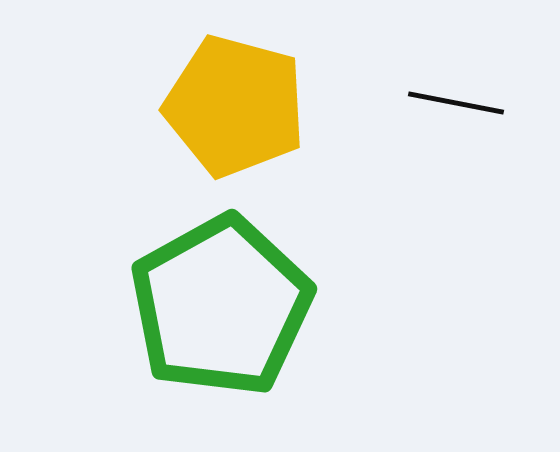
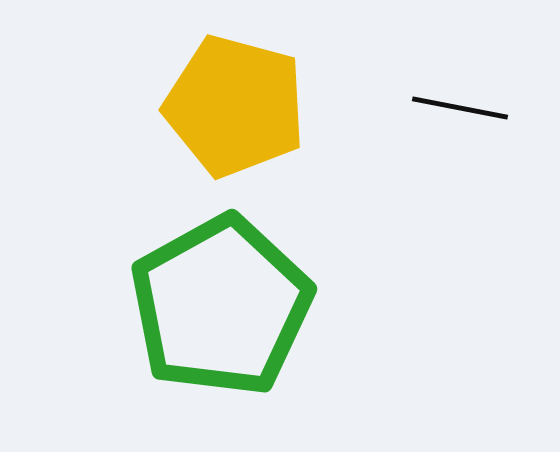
black line: moved 4 px right, 5 px down
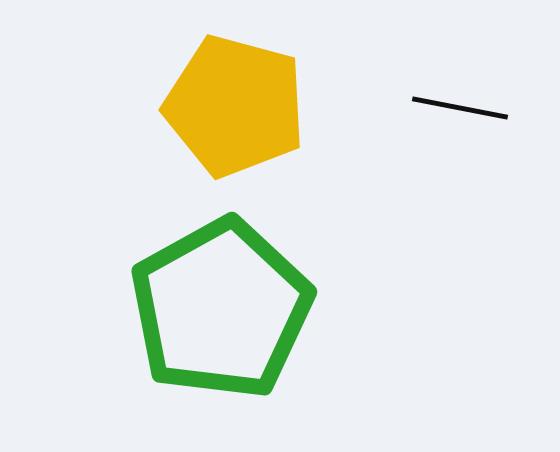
green pentagon: moved 3 px down
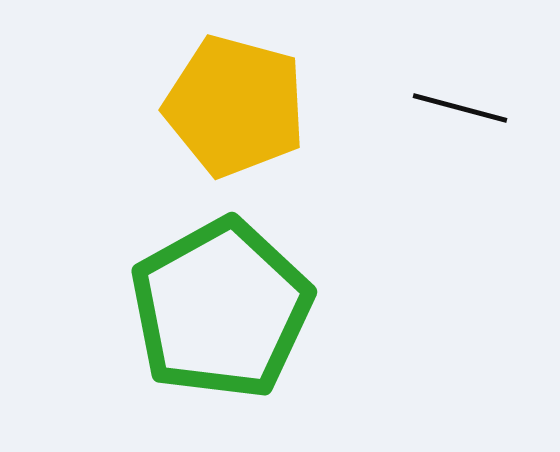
black line: rotated 4 degrees clockwise
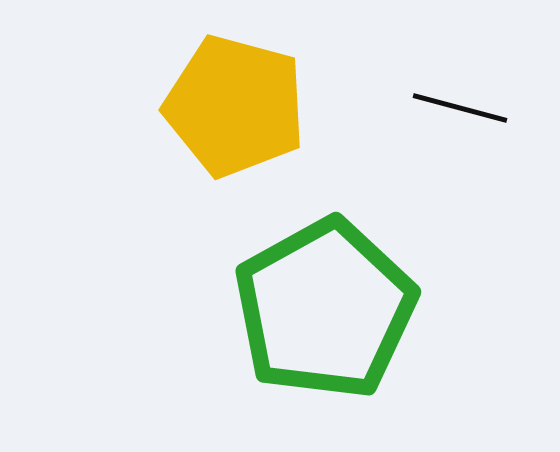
green pentagon: moved 104 px right
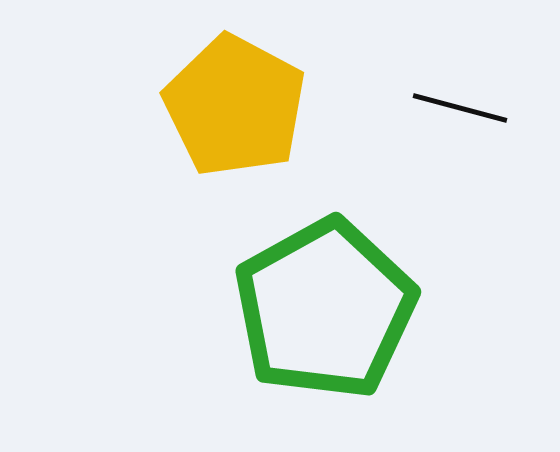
yellow pentagon: rotated 13 degrees clockwise
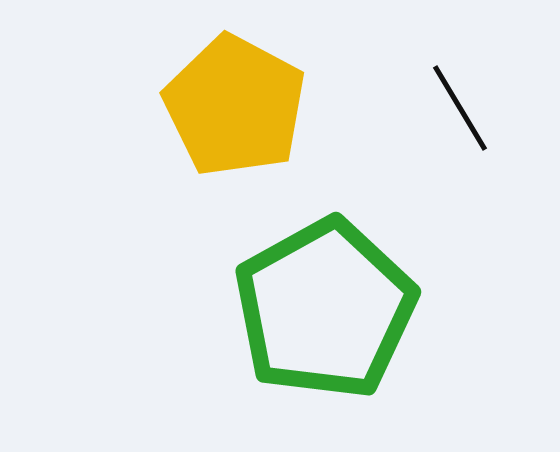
black line: rotated 44 degrees clockwise
